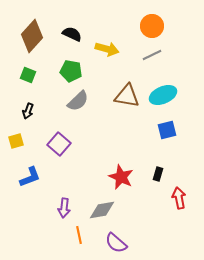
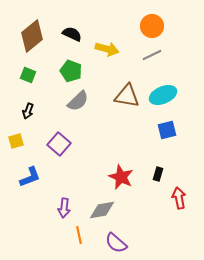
brown diamond: rotated 8 degrees clockwise
green pentagon: rotated 10 degrees clockwise
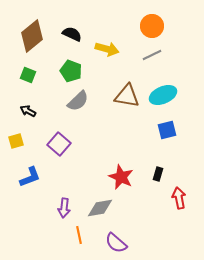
black arrow: rotated 98 degrees clockwise
gray diamond: moved 2 px left, 2 px up
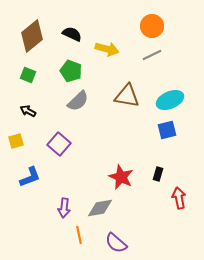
cyan ellipse: moved 7 px right, 5 px down
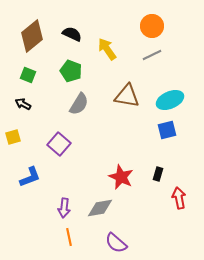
yellow arrow: rotated 140 degrees counterclockwise
gray semicircle: moved 1 px right, 3 px down; rotated 15 degrees counterclockwise
black arrow: moved 5 px left, 7 px up
yellow square: moved 3 px left, 4 px up
orange line: moved 10 px left, 2 px down
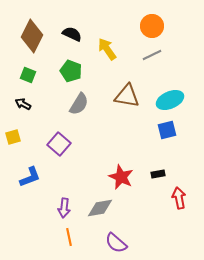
brown diamond: rotated 24 degrees counterclockwise
black rectangle: rotated 64 degrees clockwise
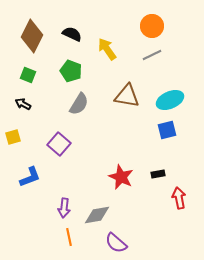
gray diamond: moved 3 px left, 7 px down
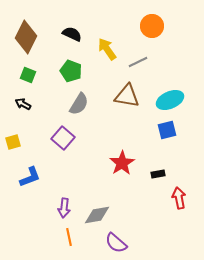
brown diamond: moved 6 px left, 1 px down
gray line: moved 14 px left, 7 px down
yellow square: moved 5 px down
purple square: moved 4 px right, 6 px up
red star: moved 1 px right, 14 px up; rotated 15 degrees clockwise
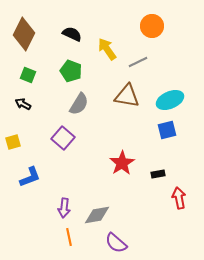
brown diamond: moved 2 px left, 3 px up
